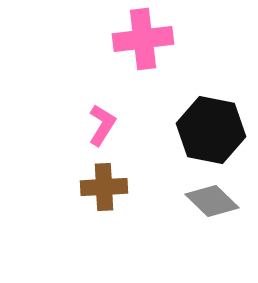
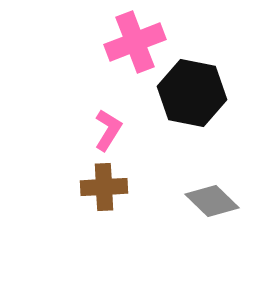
pink cross: moved 8 px left, 3 px down; rotated 14 degrees counterclockwise
pink L-shape: moved 6 px right, 5 px down
black hexagon: moved 19 px left, 37 px up
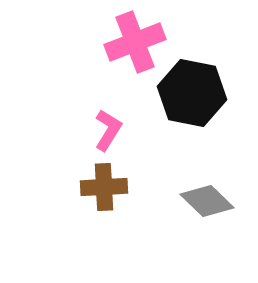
gray diamond: moved 5 px left
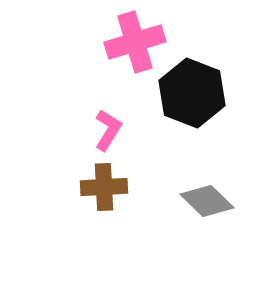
pink cross: rotated 4 degrees clockwise
black hexagon: rotated 10 degrees clockwise
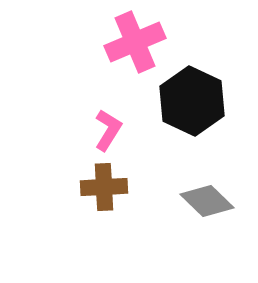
pink cross: rotated 6 degrees counterclockwise
black hexagon: moved 8 px down; rotated 4 degrees clockwise
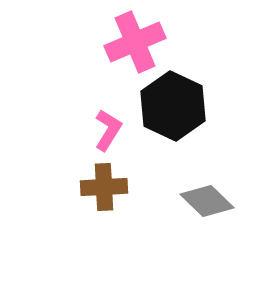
black hexagon: moved 19 px left, 5 px down
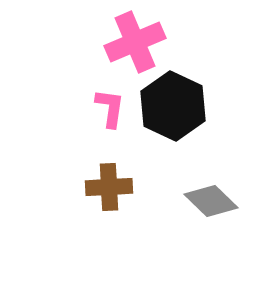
pink L-shape: moved 2 px right, 22 px up; rotated 24 degrees counterclockwise
brown cross: moved 5 px right
gray diamond: moved 4 px right
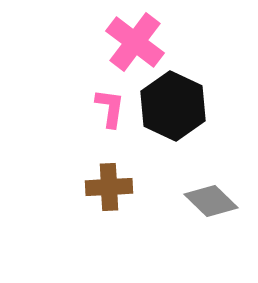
pink cross: rotated 30 degrees counterclockwise
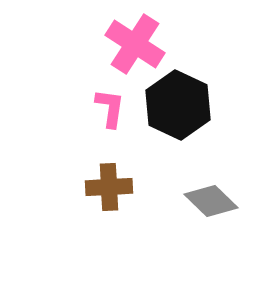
pink cross: moved 2 px down; rotated 4 degrees counterclockwise
black hexagon: moved 5 px right, 1 px up
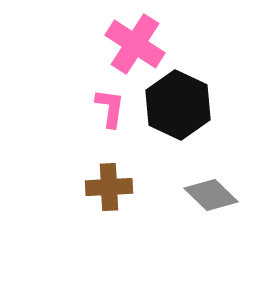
gray diamond: moved 6 px up
